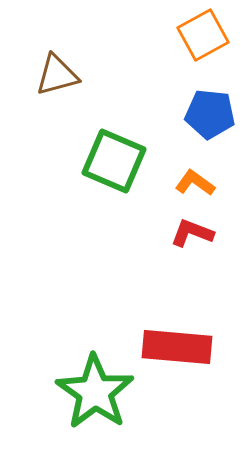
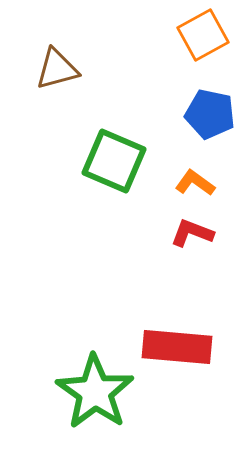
brown triangle: moved 6 px up
blue pentagon: rotated 6 degrees clockwise
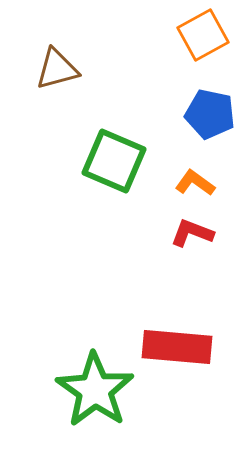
green star: moved 2 px up
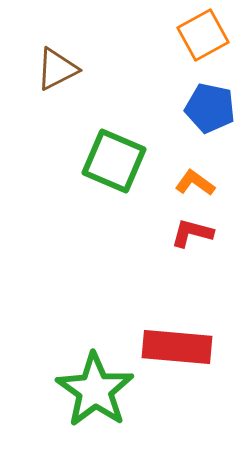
brown triangle: rotated 12 degrees counterclockwise
blue pentagon: moved 6 px up
red L-shape: rotated 6 degrees counterclockwise
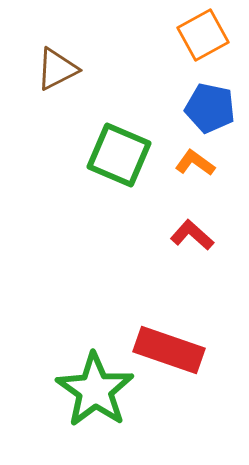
green square: moved 5 px right, 6 px up
orange L-shape: moved 20 px up
red L-shape: moved 2 px down; rotated 27 degrees clockwise
red rectangle: moved 8 px left, 3 px down; rotated 14 degrees clockwise
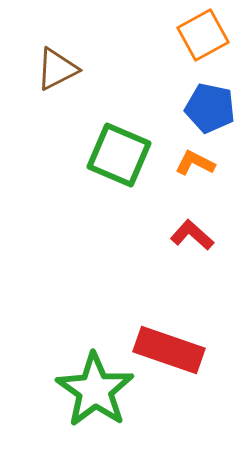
orange L-shape: rotated 9 degrees counterclockwise
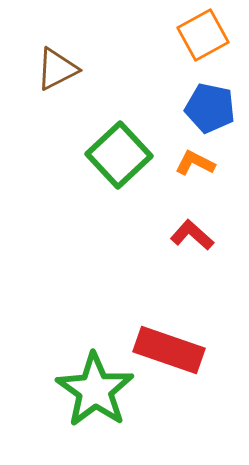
green square: rotated 24 degrees clockwise
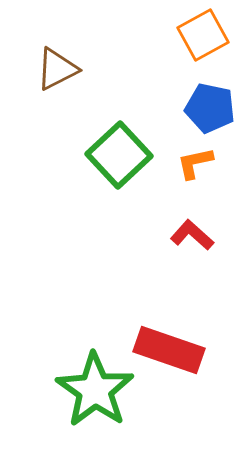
orange L-shape: rotated 39 degrees counterclockwise
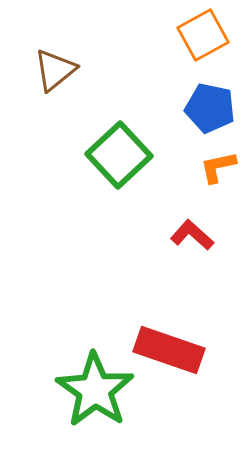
brown triangle: moved 2 px left, 1 px down; rotated 12 degrees counterclockwise
orange L-shape: moved 23 px right, 4 px down
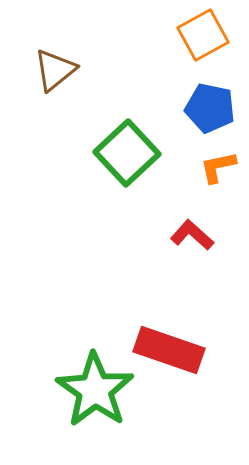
green square: moved 8 px right, 2 px up
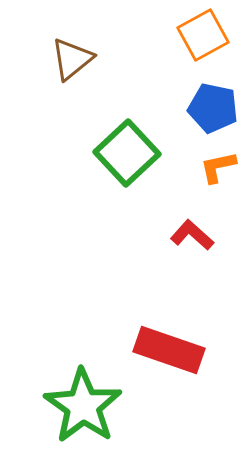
brown triangle: moved 17 px right, 11 px up
blue pentagon: moved 3 px right
green star: moved 12 px left, 16 px down
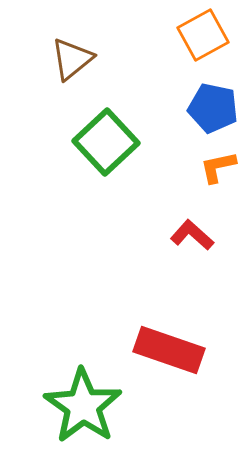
green square: moved 21 px left, 11 px up
